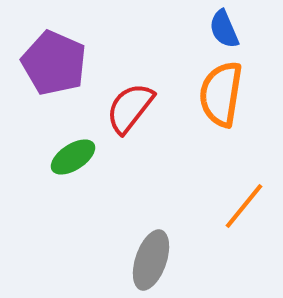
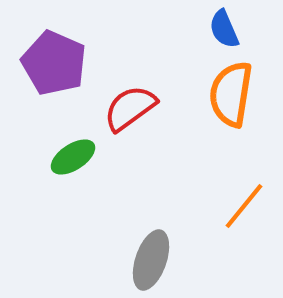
orange semicircle: moved 10 px right
red semicircle: rotated 16 degrees clockwise
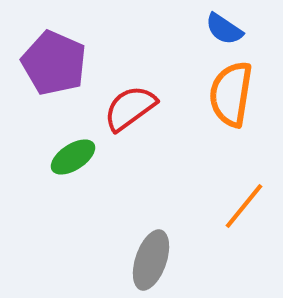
blue semicircle: rotated 33 degrees counterclockwise
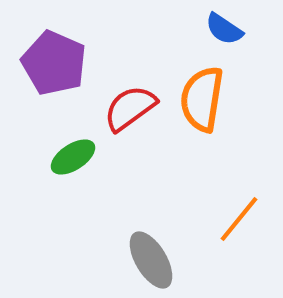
orange semicircle: moved 29 px left, 5 px down
orange line: moved 5 px left, 13 px down
gray ellipse: rotated 50 degrees counterclockwise
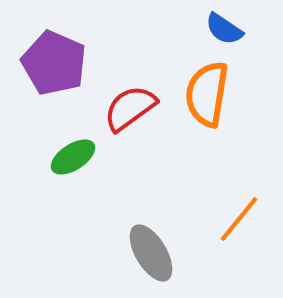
orange semicircle: moved 5 px right, 5 px up
gray ellipse: moved 7 px up
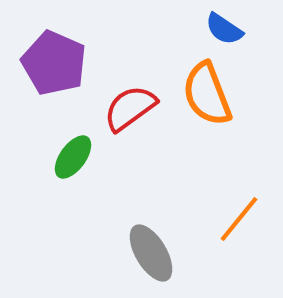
orange semicircle: rotated 30 degrees counterclockwise
green ellipse: rotated 21 degrees counterclockwise
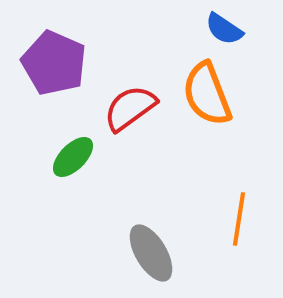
green ellipse: rotated 9 degrees clockwise
orange line: rotated 30 degrees counterclockwise
